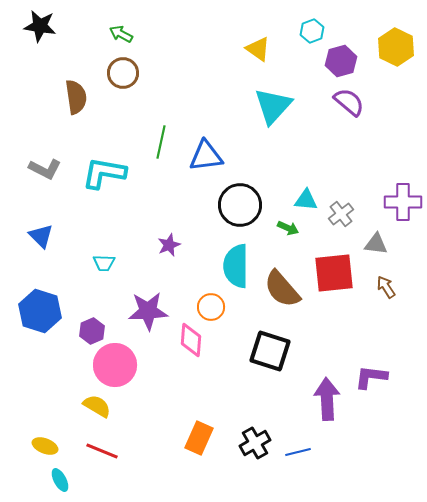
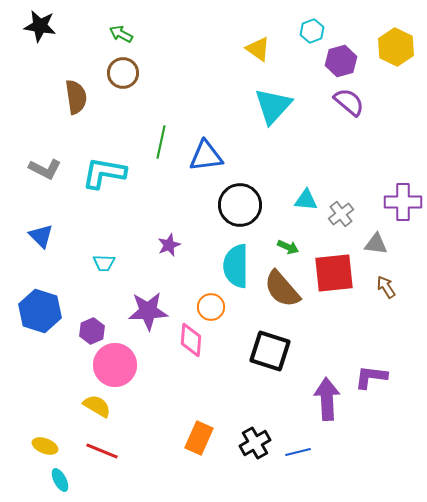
green arrow at (288, 228): moved 19 px down
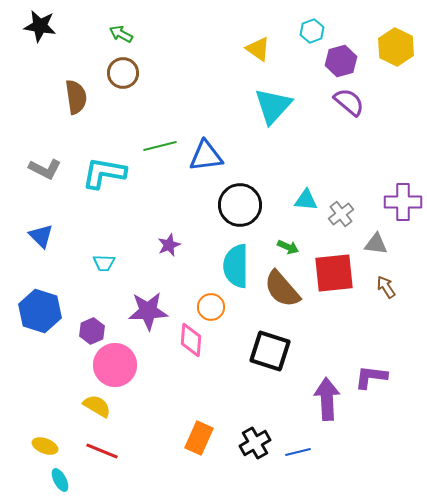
green line at (161, 142): moved 1 px left, 4 px down; rotated 64 degrees clockwise
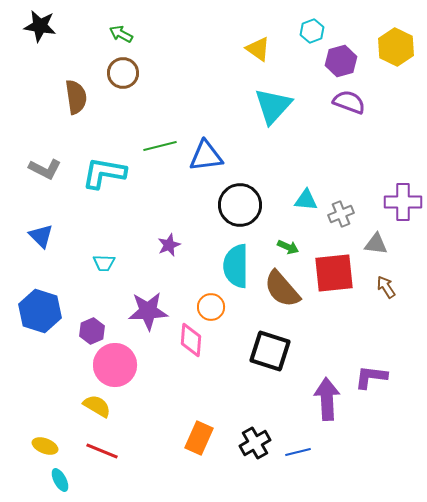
purple semicircle at (349, 102): rotated 20 degrees counterclockwise
gray cross at (341, 214): rotated 15 degrees clockwise
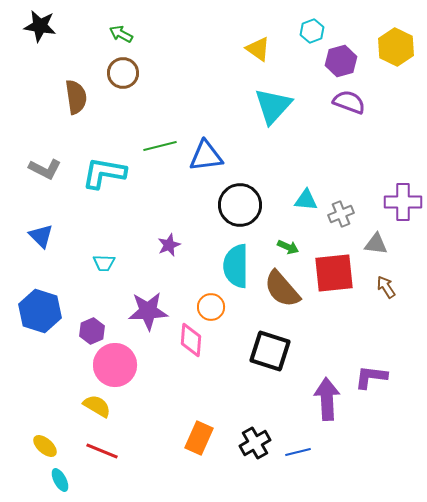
yellow ellipse at (45, 446): rotated 20 degrees clockwise
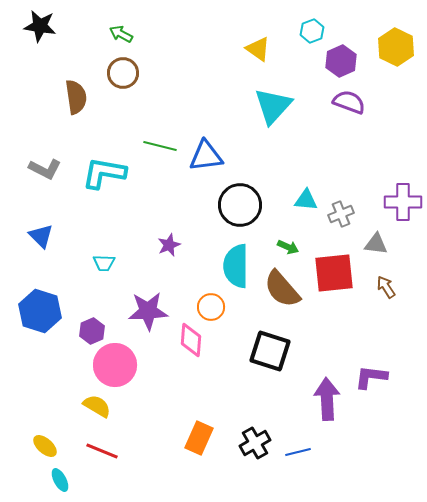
purple hexagon at (341, 61): rotated 8 degrees counterclockwise
green line at (160, 146): rotated 28 degrees clockwise
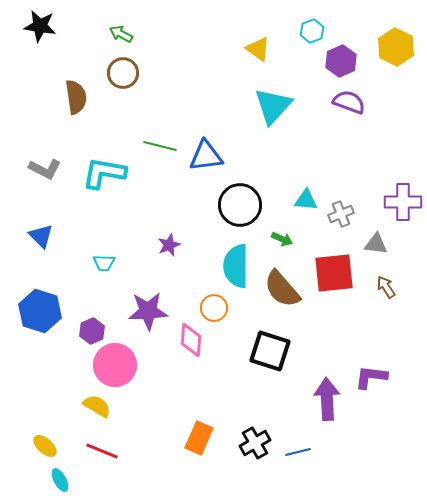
green arrow at (288, 247): moved 6 px left, 8 px up
orange circle at (211, 307): moved 3 px right, 1 px down
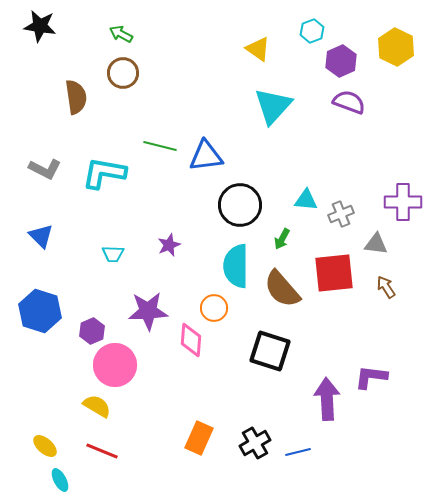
green arrow at (282, 239): rotated 95 degrees clockwise
cyan trapezoid at (104, 263): moved 9 px right, 9 px up
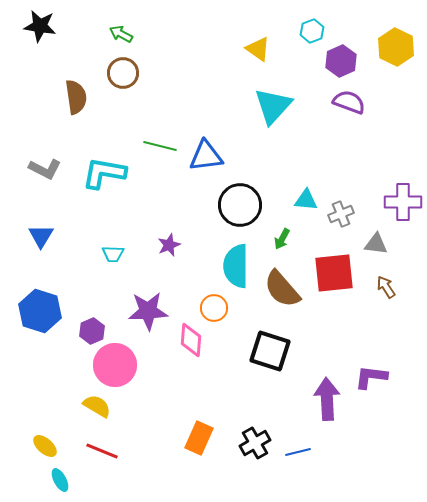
blue triangle at (41, 236): rotated 16 degrees clockwise
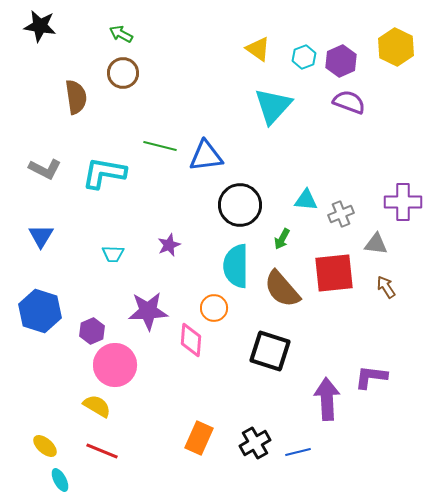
cyan hexagon at (312, 31): moved 8 px left, 26 px down
